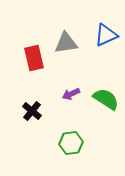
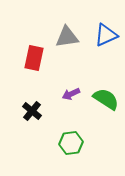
gray triangle: moved 1 px right, 6 px up
red rectangle: rotated 25 degrees clockwise
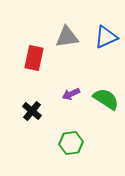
blue triangle: moved 2 px down
